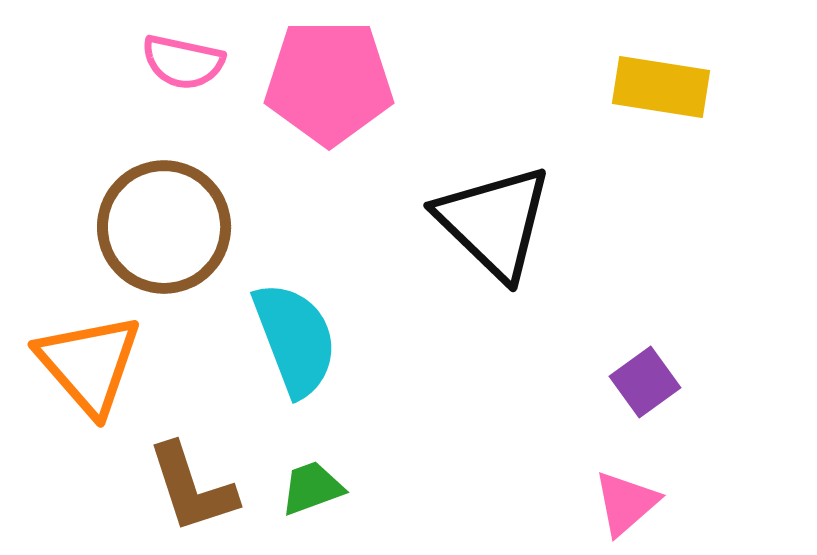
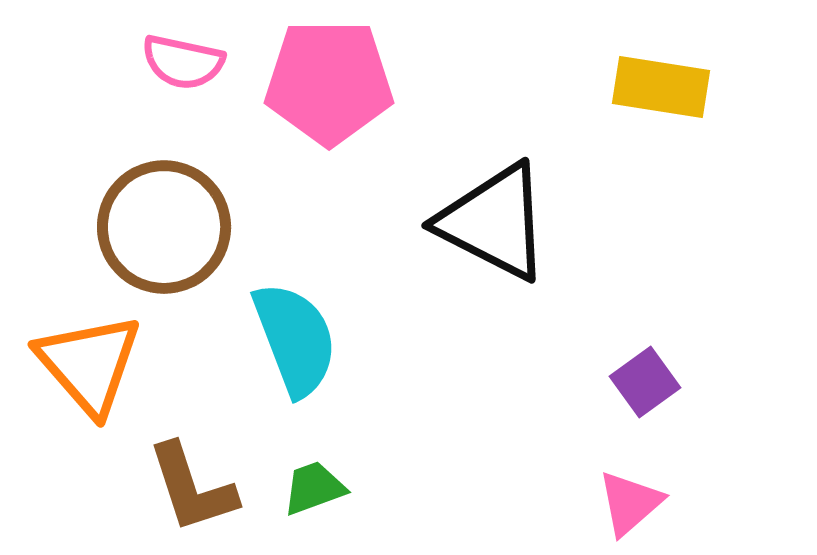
black triangle: rotated 17 degrees counterclockwise
green trapezoid: moved 2 px right
pink triangle: moved 4 px right
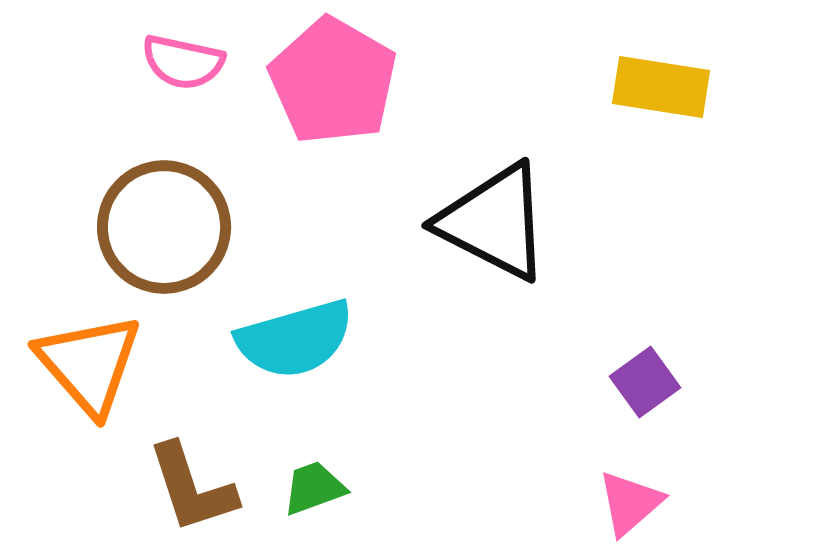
pink pentagon: moved 4 px right, 1 px up; rotated 30 degrees clockwise
cyan semicircle: rotated 95 degrees clockwise
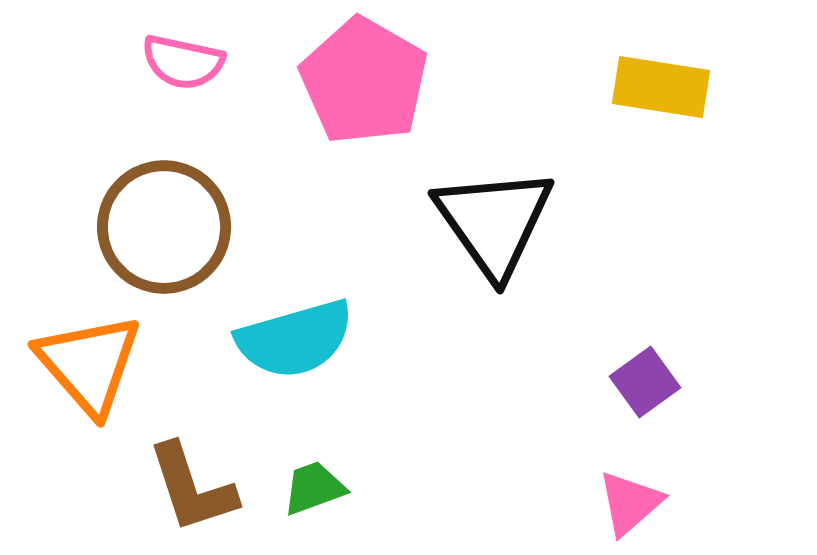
pink pentagon: moved 31 px right
black triangle: rotated 28 degrees clockwise
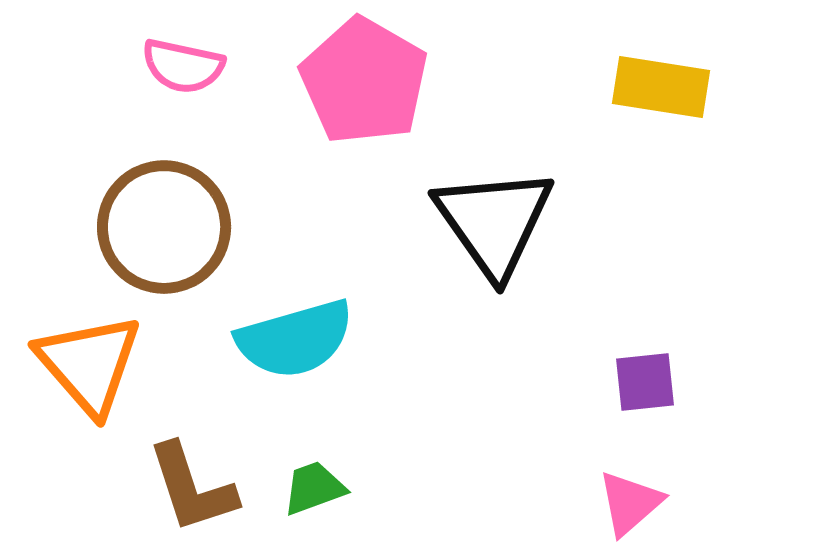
pink semicircle: moved 4 px down
purple square: rotated 30 degrees clockwise
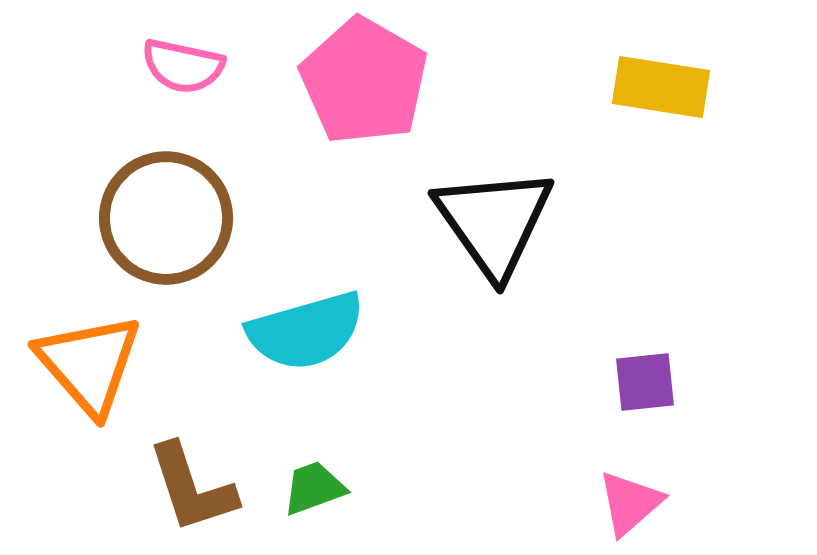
brown circle: moved 2 px right, 9 px up
cyan semicircle: moved 11 px right, 8 px up
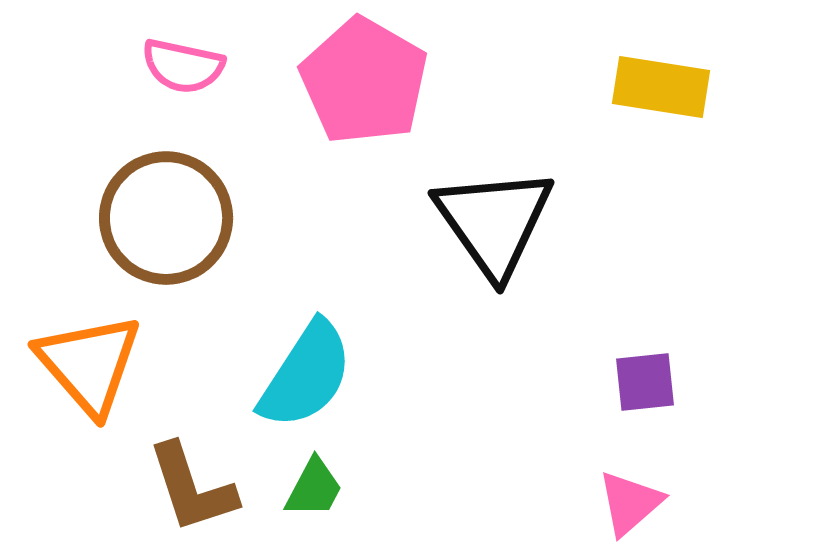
cyan semicircle: moved 44 px down; rotated 41 degrees counterclockwise
green trapezoid: rotated 138 degrees clockwise
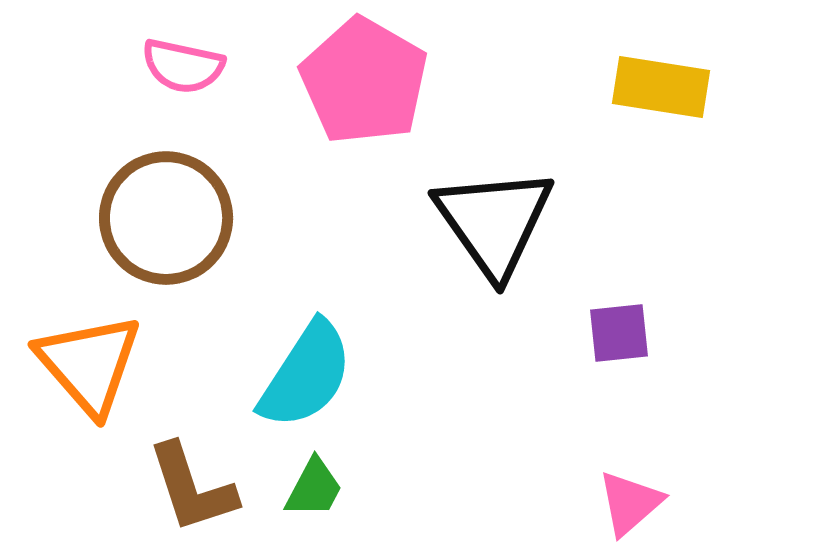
purple square: moved 26 px left, 49 px up
